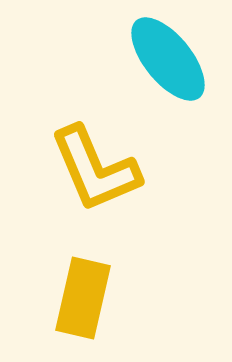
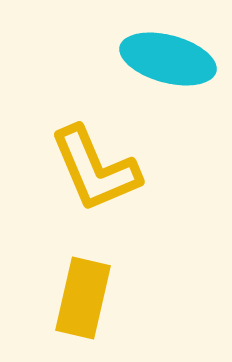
cyan ellipse: rotated 36 degrees counterclockwise
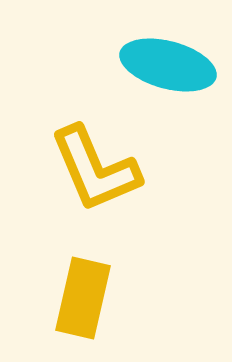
cyan ellipse: moved 6 px down
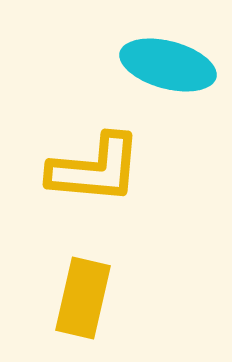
yellow L-shape: rotated 62 degrees counterclockwise
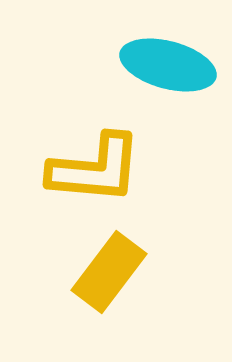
yellow rectangle: moved 26 px right, 26 px up; rotated 24 degrees clockwise
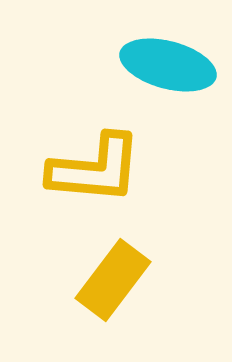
yellow rectangle: moved 4 px right, 8 px down
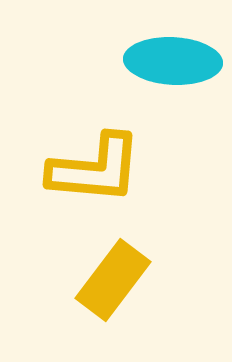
cyan ellipse: moved 5 px right, 4 px up; rotated 12 degrees counterclockwise
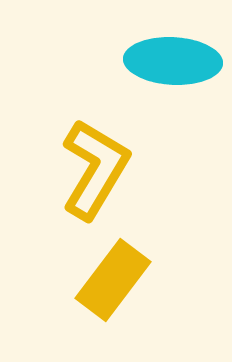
yellow L-shape: rotated 64 degrees counterclockwise
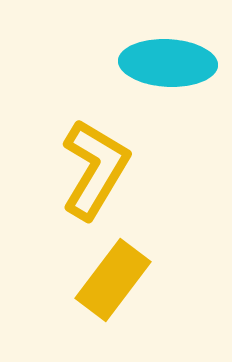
cyan ellipse: moved 5 px left, 2 px down
